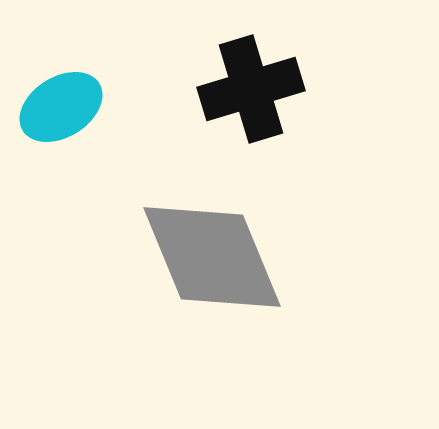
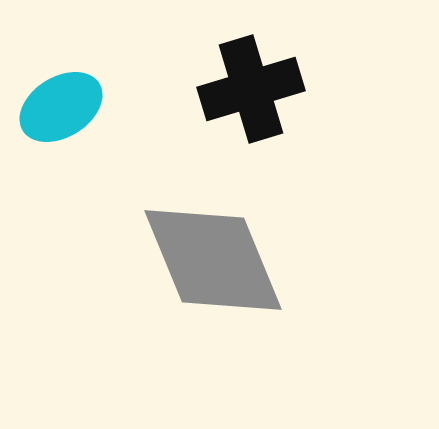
gray diamond: moved 1 px right, 3 px down
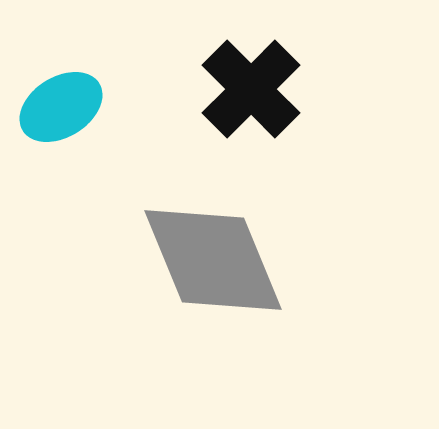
black cross: rotated 28 degrees counterclockwise
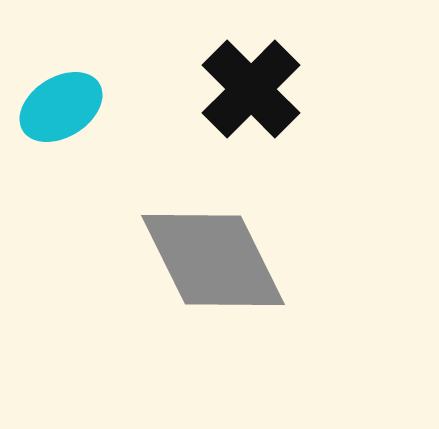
gray diamond: rotated 4 degrees counterclockwise
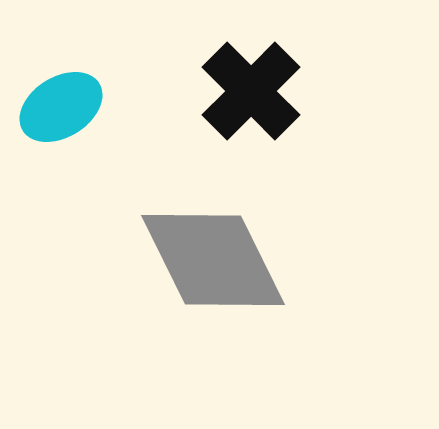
black cross: moved 2 px down
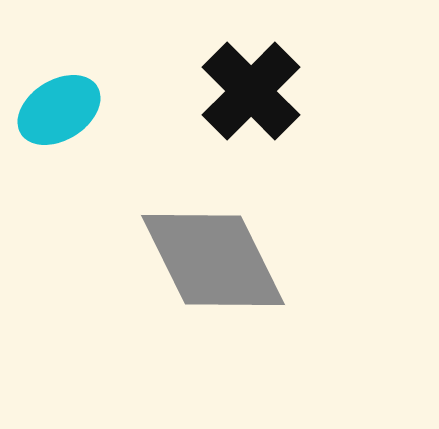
cyan ellipse: moved 2 px left, 3 px down
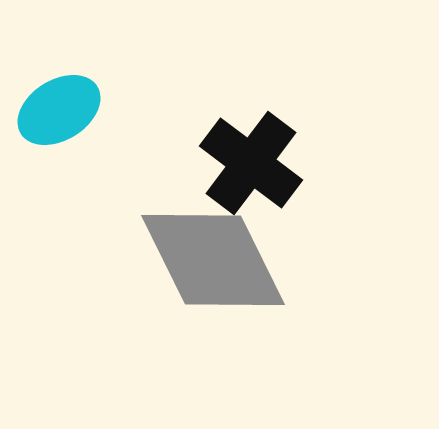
black cross: moved 72 px down; rotated 8 degrees counterclockwise
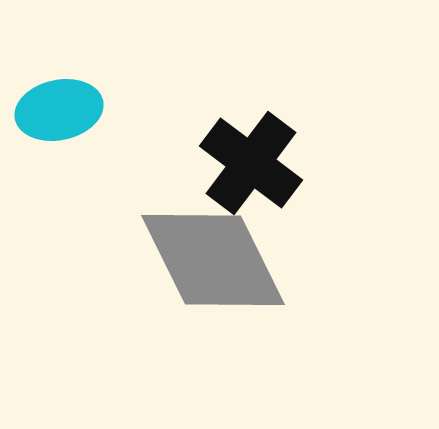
cyan ellipse: rotated 20 degrees clockwise
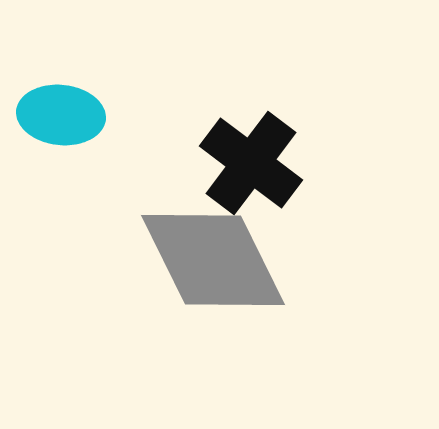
cyan ellipse: moved 2 px right, 5 px down; rotated 18 degrees clockwise
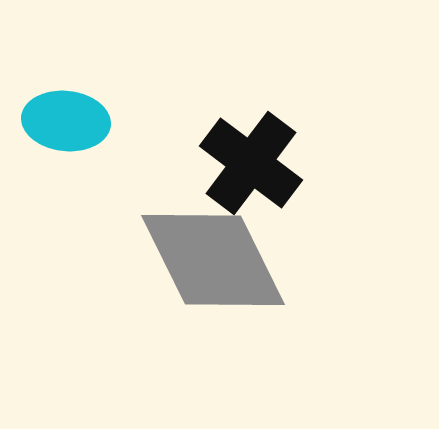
cyan ellipse: moved 5 px right, 6 px down
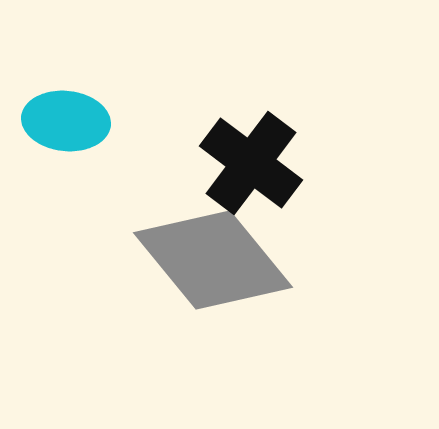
gray diamond: rotated 13 degrees counterclockwise
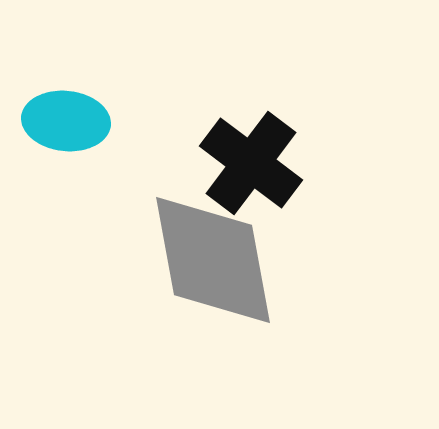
gray diamond: rotated 29 degrees clockwise
